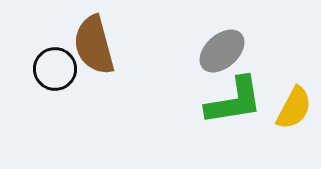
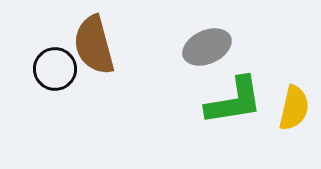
gray ellipse: moved 15 px left, 4 px up; rotated 18 degrees clockwise
yellow semicircle: rotated 15 degrees counterclockwise
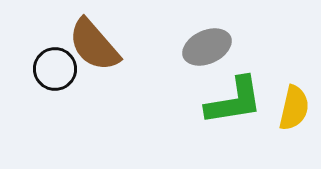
brown semicircle: rotated 26 degrees counterclockwise
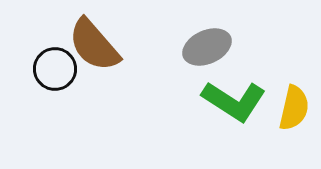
green L-shape: rotated 42 degrees clockwise
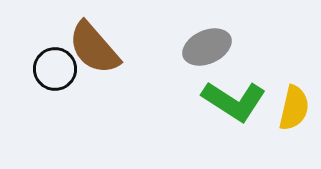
brown semicircle: moved 3 px down
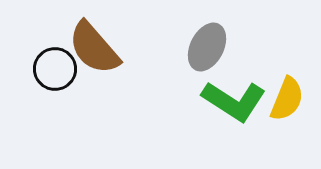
gray ellipse: rotated 39 degrees counterclockwise
yellow semicircle: moved 7 px left, 9 px up; rotated 9 degrees clockwise
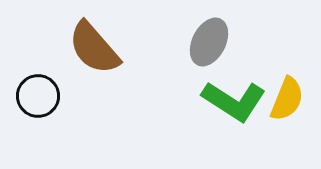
gray ellipse: moved 2 px right, 5 px up
black circle: moved 17 px left, 27 px down
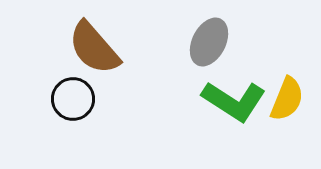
black circle: moved 35 px right, 3 px down
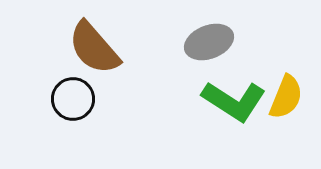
gray ellipse: rotated 42 degrees clockwise
yellow semicircle: moved 1 px left, 2 px up
